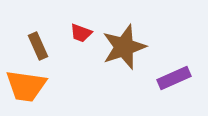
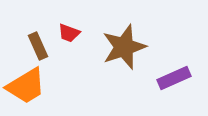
red trapezoid: moved 12 px left
orange trapezoid: rotated 39 degrees counterclockwise
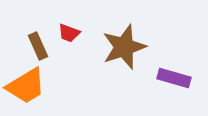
purple rectangle: rotated 40 degrees clockwise
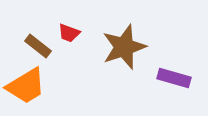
brown rectangle: rotated 28 degrees counterclockwise
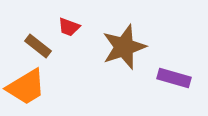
red trapezoid: moved 6 px up
orange trapezoid: moved 1 px down
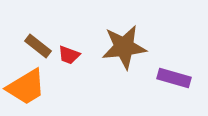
red trapezoid: moved 28 px down
brown star: rotated 12 degrees clockwise
